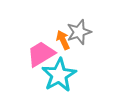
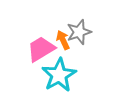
pink trapezoid: moved 5 px up
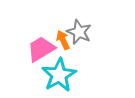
gray star: rotated 30 degrees counterclockwise
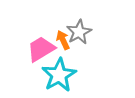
gray star: rotated 20 degrees clockwise
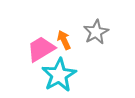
gray star: moved 17 px right
orange arrow: moved 1 px right
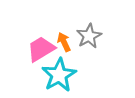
gray star: moved 7 px left, 4 px down
orange arrow: moved 2 px down
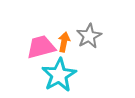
orange arrow: rotated 36 degrees clockwise
pink trapezoid: moved 2 px up; rotated 16 degrees clockwise
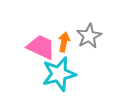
pink trapezoid: rotated 40 degrees clockwise
cyan star: moved 1 px up; rotated 16 degrees clockwise
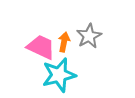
cyan star: moved 1 px down
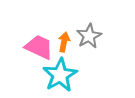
pink trapezoid: moved 2 px left
cyan star: moved 1 px right; rotated 16 degrees counterclockwise
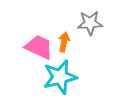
gray star: moved 1 px right, 13 px up; rotated 25 degrees clockwise
cyan star: moved 2 px down; rotated 16 degrees clockwise
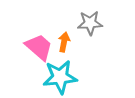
pink trapezoid: rotated 16 degrees clockwise
cyan star: rotated 8 degrees clockwise
